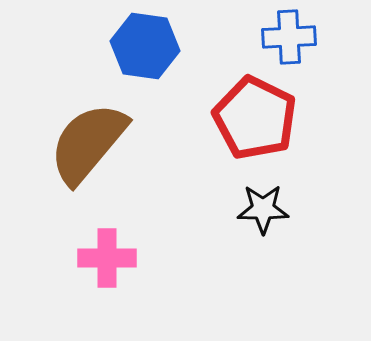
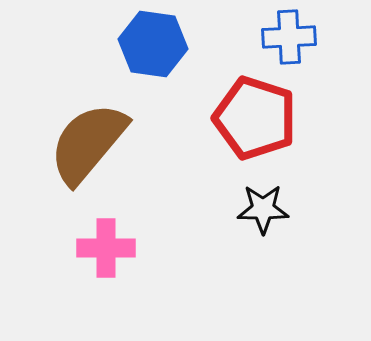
blue hexagon: moved 8 px right, 2 px up
red pentagon: rotated 8 degrees counterclockwise
pink cross: moved 1 px left, 10 px up
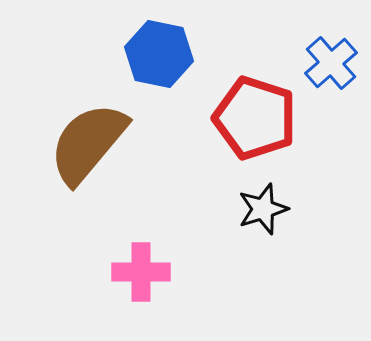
blue cross: moved 42 px right, 26 px down; rotated 38 degrees counterclockwise
blue hexagon: moved 6 px right, 10 px down; rotated 4 degrees clockwise
black star: rotated 18 degrees counterclockwise
pink cross: moved 35 px right, 24 px down
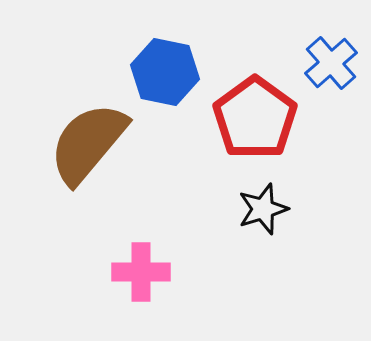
blue hexagon: moved 6 px right, 18 px down
red pentagon: rotated 18 degrees clockwise
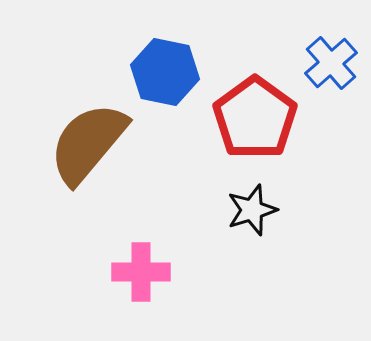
black star: moved 11 px left, 1 px down
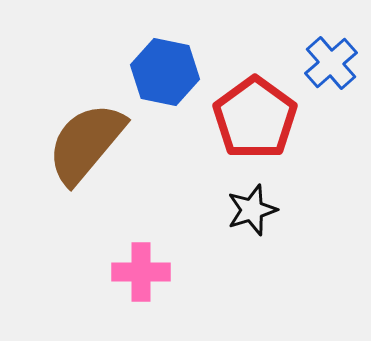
brown semicircle: moved 2 px left
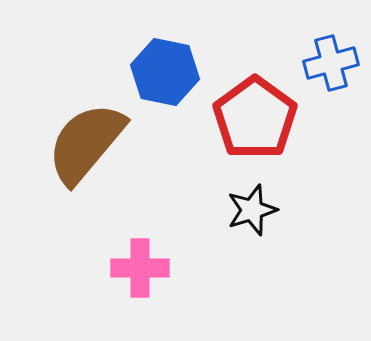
blue cross: rotated 26 degrees clockwise
pink cross: moved 1 px left, 4 px up
